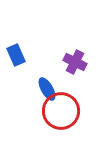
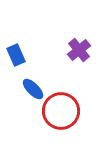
purple cross: moved 4 px right, 12 px up; rotated 25 degrees clockwise
blue ellipse: moved 14 px left; rotated 15 degrees counterclockwise
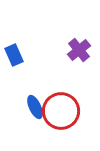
blue rectangle: moved 2 px left
blue ellipse: moved 2 px right, 18 px down; rotated 20 degrees clockwise
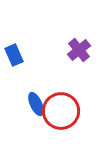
blue ellipse: moved 1 px right, 3 px up
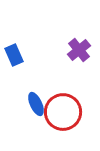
red circle: moved 2 px right, 1 px down
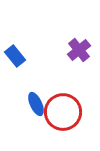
blue rectangle: moved 1 px right, 1 px down; rotated 15 degrees counterclockwise
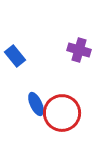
purple cross: rotated 35 degrees counterclockwise
red circle: moved 1 px left, 1 px down
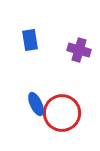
blue rectangle: moved 15 px right, 16 px up; rotated 30 degrees clockwise
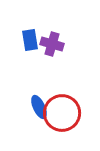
purple cross: moved 27 px left, 6 px up
blue ellipse: moved 3 px right, 3 px down
